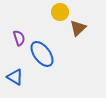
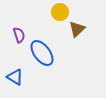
brown triangle: moved 1 px left, 1 px down
purple semicircle: moved 3 px up
blue ellipse: moved 1 px up
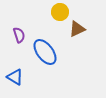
brown triangle: rotated 18 degrees clockwise
blue ellipse: moved 3 px right, 1 px up
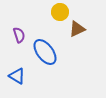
blue triangle: moved 2 px right, 1 px up
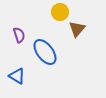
brown triangle: rotated 24 degrees counterclockwise
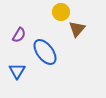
yellow circle: moved 1 px right
purple semicircle: rotated 49 degrees clockwise
blue triangle: moved 5 px up; rotated 30 degrees clockwise
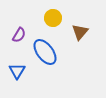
yellow circle: moved 8 px left, 6 px down
brown triangle: moved 3 px right, 3 px down
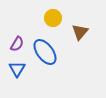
purple semicircle: moved 2 px left, 9 px down
blue triangle: moved 2 px up
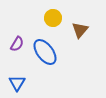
brown triangle: moved 2 px up
blue triangle: moved 14 px down
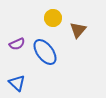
brown triangle: moved 2 px left
purple semicircle: rotated 35 degrees clockwise
blue triangle: rotated 18 degrees counterclockwise
